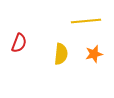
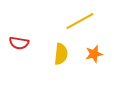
yellow line: moved 6 px left; rotated 24 degrees counterclockwise
red semicircle: rotated 78 degrees clockwise
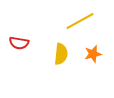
orange star: moved 1 px left
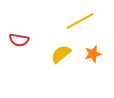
red semicircle: moved 3 px up
yellow semicircle: rotated 135 degrees counterclockwise
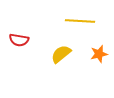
yellow line: rotated 32 degrees clockwise
orange star: moved 6 px right
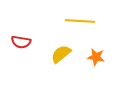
red semicircle: moved 2 px right, 2 px down
orange star: moved 3 px left, 3 px down; rotated 24 degrees clockwise
